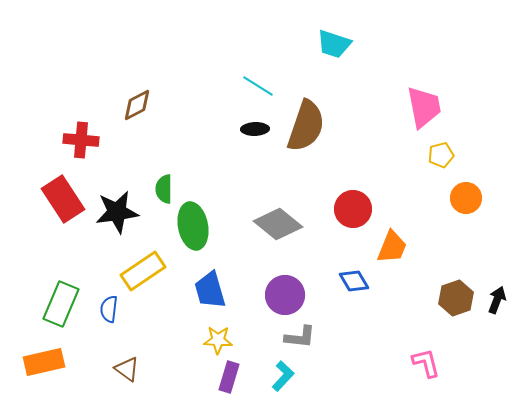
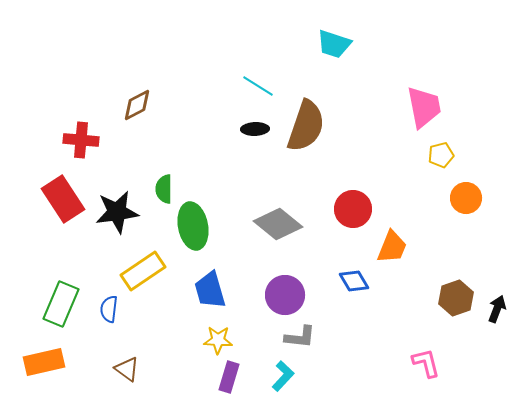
black arrow: moved 9 px down
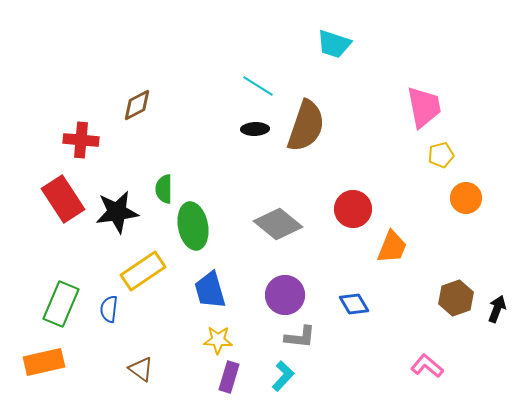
blue diamond: moved 23 px down
pink L-shape: moved 1 px right, 3 px down; rotated 36 degrees counterclockwise
brown triangle: moved 14 px right
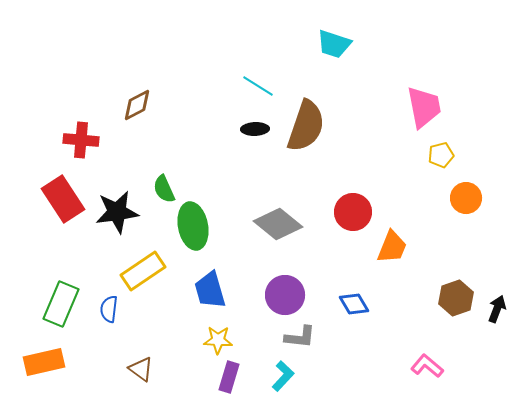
green semicircle: rotated 24 degrees counterclockwise
red circle: moved 3 px down
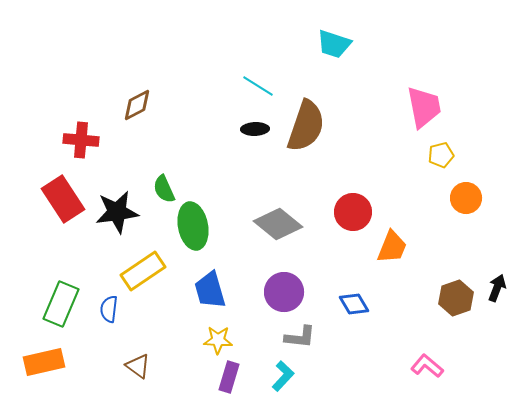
purple circle: moved 1 px left, 3 px up
black arrow: moved 21 px up
brown triangle: moved 3 px left, 3 px up
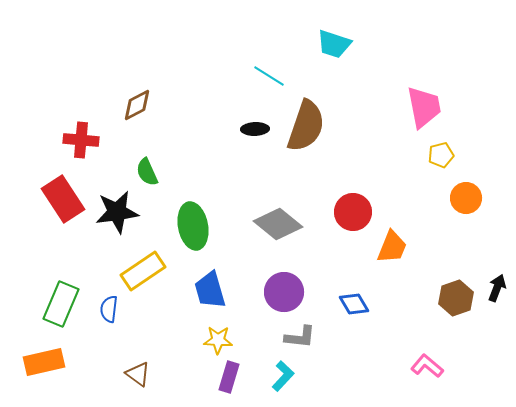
cyan line: moved 11 px right, 10 px up
green semicircle: moved 17 px left, 17 px up
brown triangle: moved 8 px down
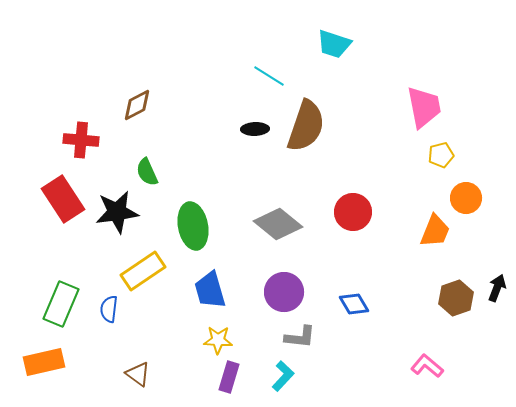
orange trapezoid: moved 43 px right, 16 px up
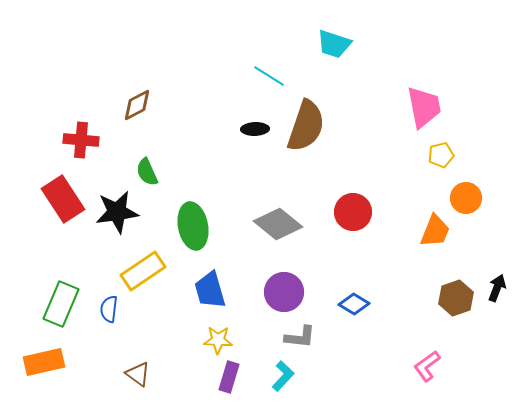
blue diamond: rotated 28 degrees counterclockwise
pink L-shape: rotated 76 degrees counterclockwise
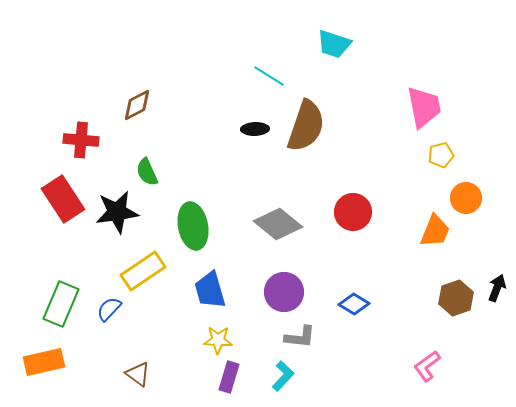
blue semicircle: rotated 36 degrees clockwise
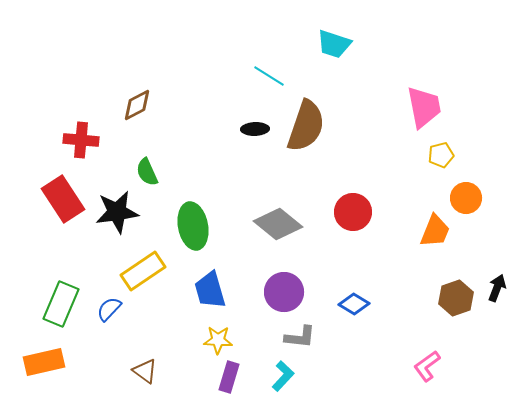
brown triangle: moved 7 px right, 3 px up
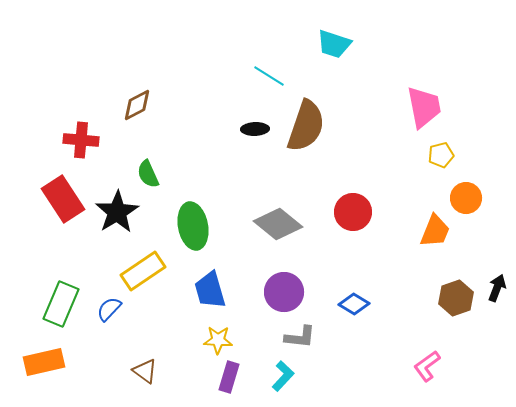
green semicircle: moved 1 px right, 2 px down
black star: rotated 24 degrees counterclockwise
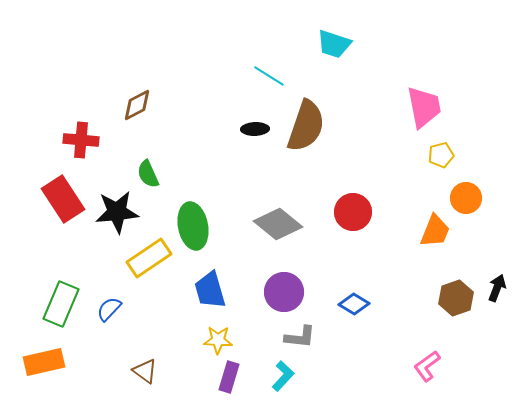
black star: rotated 27 degrees clockwise
yellow rectangle: moved 6 px right, 13 px up
